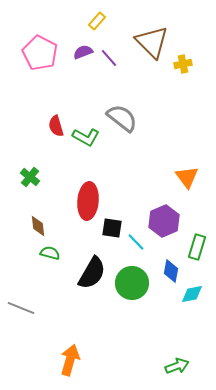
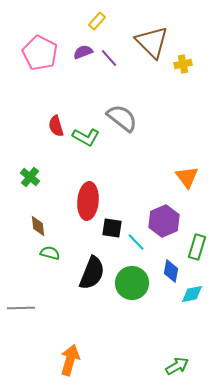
black semicircle: rotated 8 degrees counterclockwise
gray line: rotated 24 degrees counterclockwise
green arrow: rotated 10 degrees counterclockwise
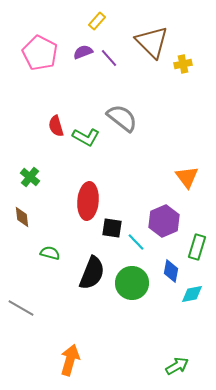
brown diamond: moved 16 px left, 9 px up
gray line: rotated 32 degrees clockwise
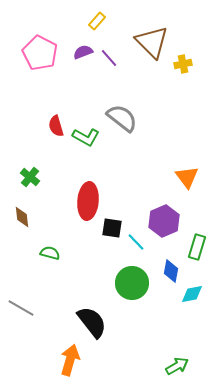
black semicircle: moved 49 px down; rotated 60 degrees counterclockwise
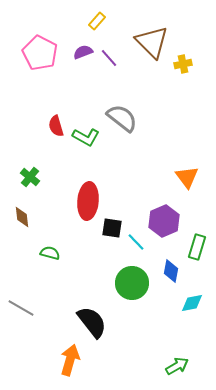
cyan diamond: moved 9 px down
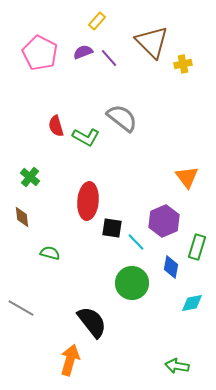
blue diamond: moved 4 px up
green arrow: rotated 140 degrees counterclockwise
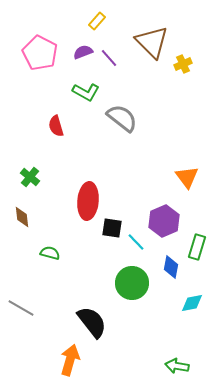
yellow cross: rotated 12 degrees counterclockwise
green L-shape: moved 45 px up
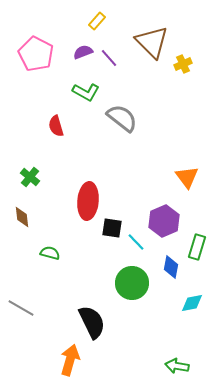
pink pentagon: moved 4 px left, 1 px down
black semicircle: rotated 12 degrees clockwise
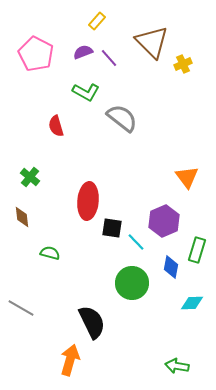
green rectangle: moved 3 px down
cyan diamond: rotated 10 degrees clockwise
